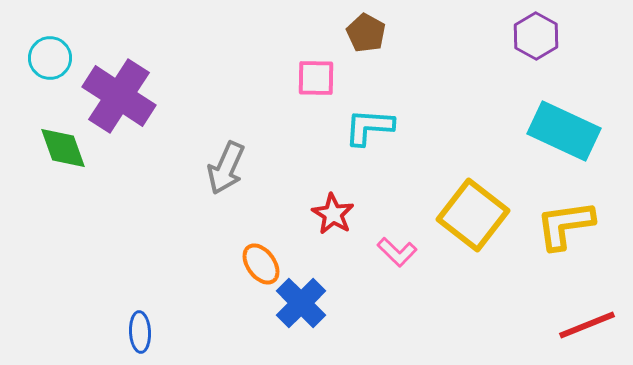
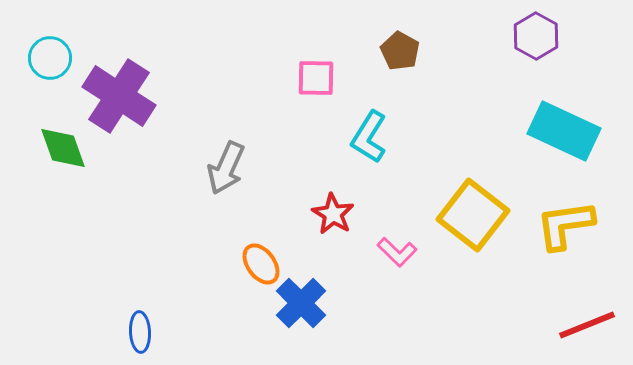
brown pentagon: moved 34 px right, 18 px down
cyan L-shape: moved 10 px down; rotated 62 degrees counterclockwise
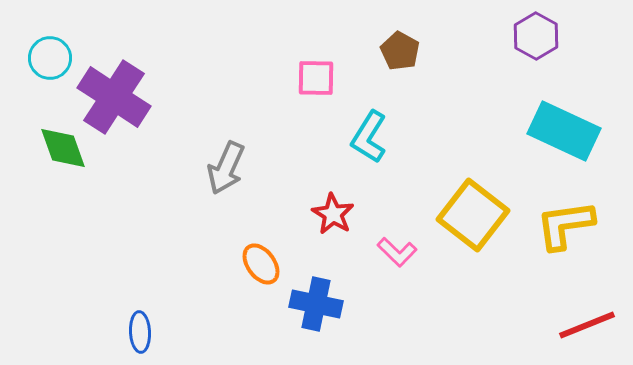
purple cross: moved 5 px left, 1 px down
blue cross: moved 15 px right, 1 px down; rotated 33 degrees counterclockwise
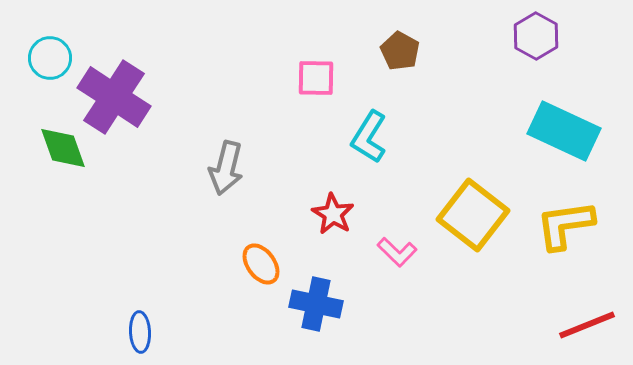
gray arrow: rotated 10 degrees counterclockwise
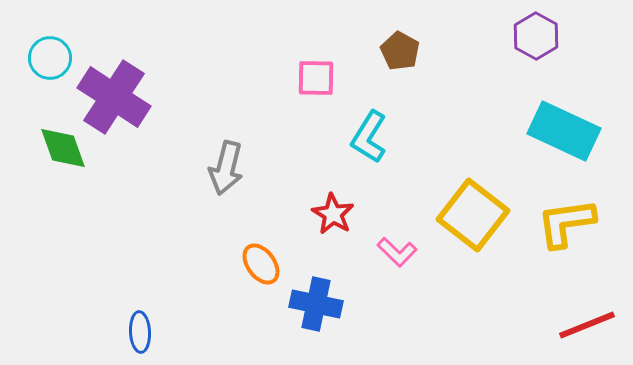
yellow L-shape: moved 1 px right, 2 px up
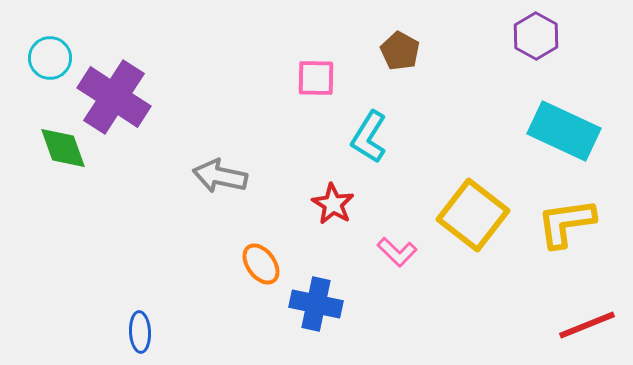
gray arrow: moved 6 px left, 8 px down; rotated 88 degrees clockwise
red star: moved 10 px up
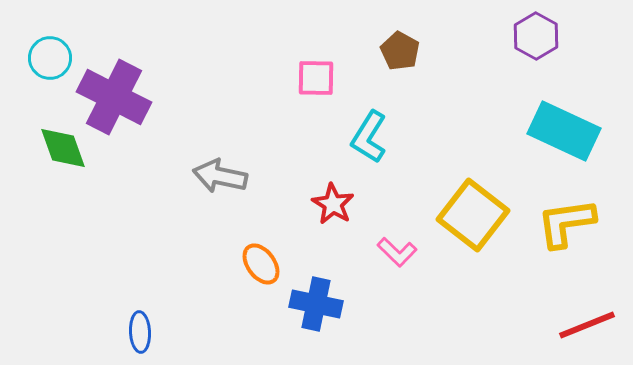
purple cross: rotated 6 degrees counterclockwise
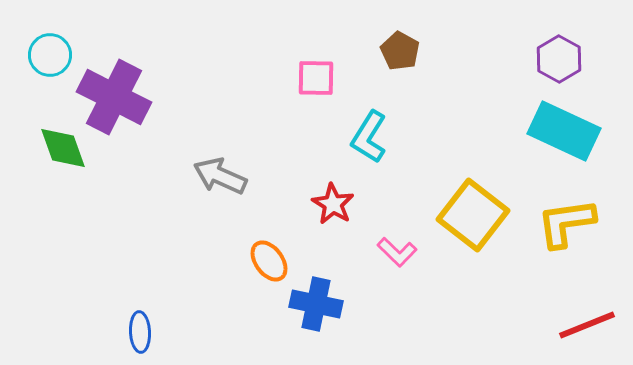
purple hexagon: moved 23 px right, 23 px down
cyan circle: moved 3 px up
gray arrow: rotated 12 degrees clockwise
orange ellipse: moved 8 px right, 3 px up
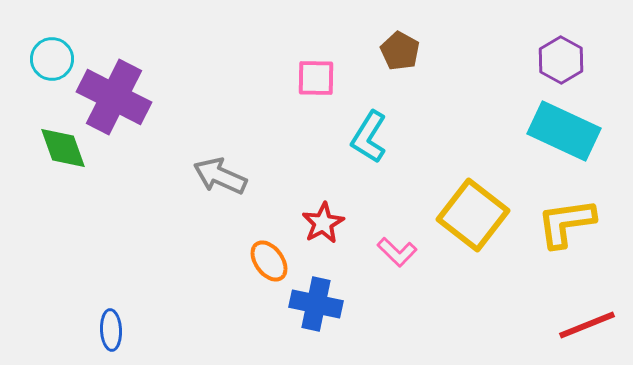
cyan circle: moved 2 px right, 4 px down
purple hexagon: moved 2 px right, 1 px down
red star: moved 10 px left, 19 px down; rotated 12 degrees clockwise
blue ellipse: moved 29 px left, 2 px up
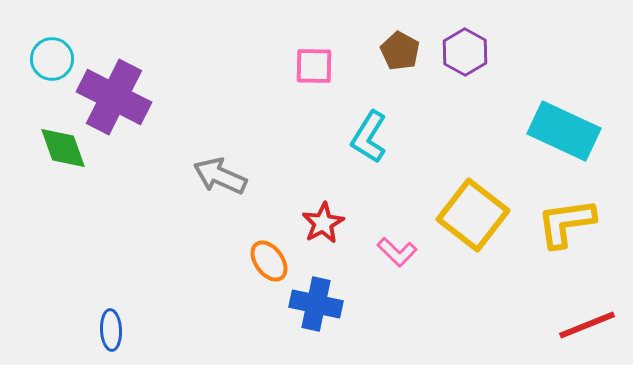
purple hexagon: moved 96 px left, 8 px up
pink square: moved 2 px left, 12 px up
